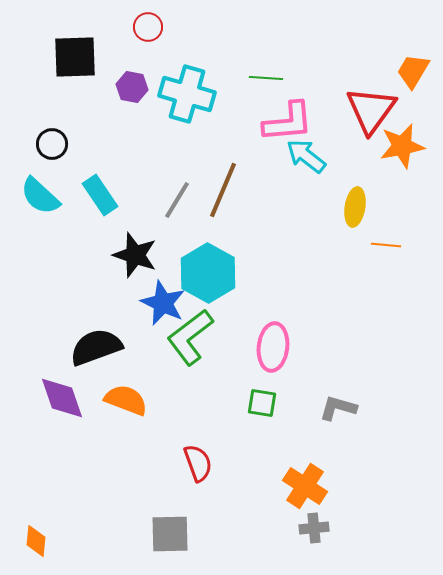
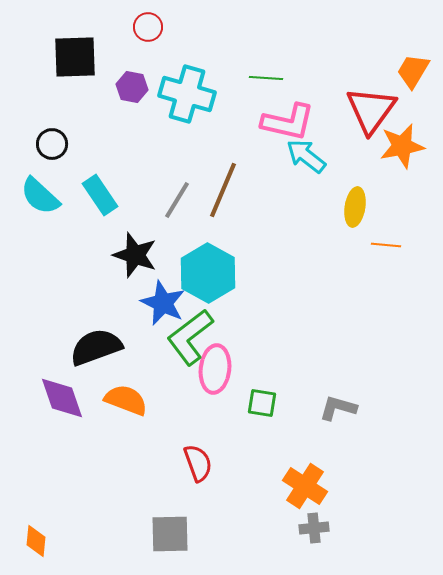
pink L-shape: rotated 18 degrees clockwise
pink ellipse: moved 58 px left, 22 px down
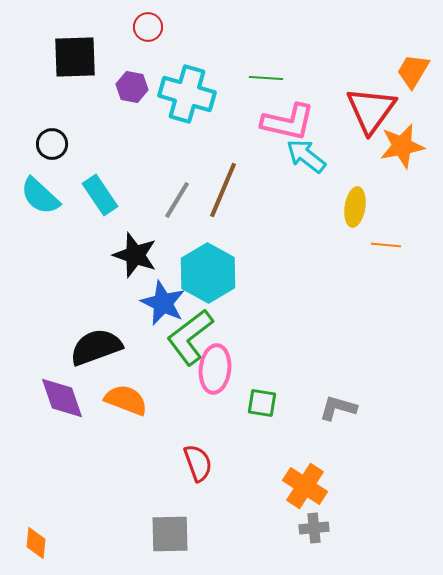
orange diamond: moved 2 px down
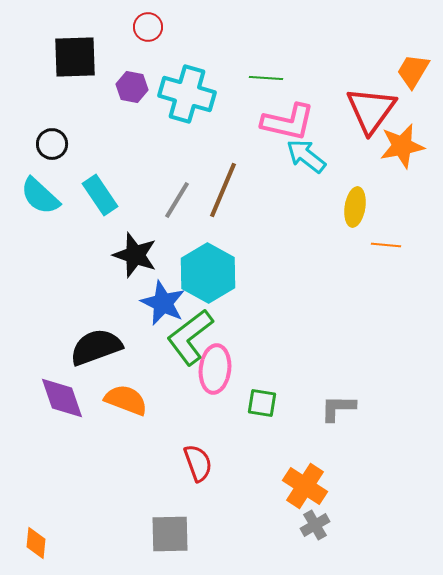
gray L-shape: rotated 15 degrees counterclockwise
gray cross: moved 1 px right, 3 px up; rotated 24 degrees counterclockwise
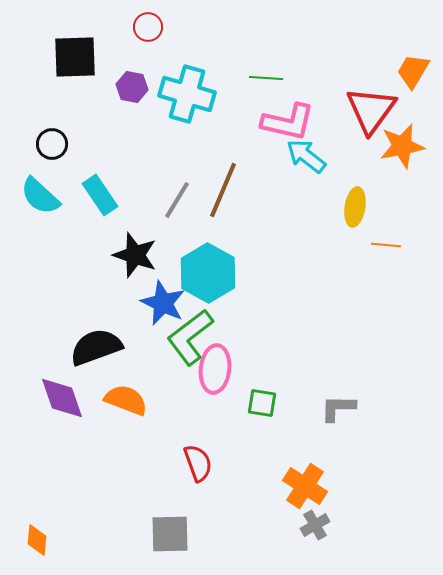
orange diamond: moved 1 px right, 3 px up
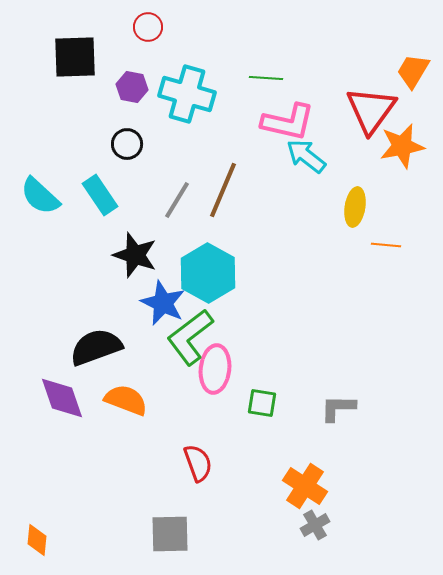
black circle: moved 75 px right
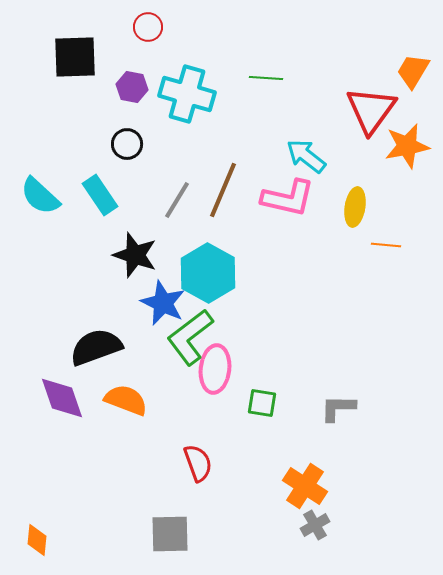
pink L-shape: moved 76 px down
orange star: moved 5 px right
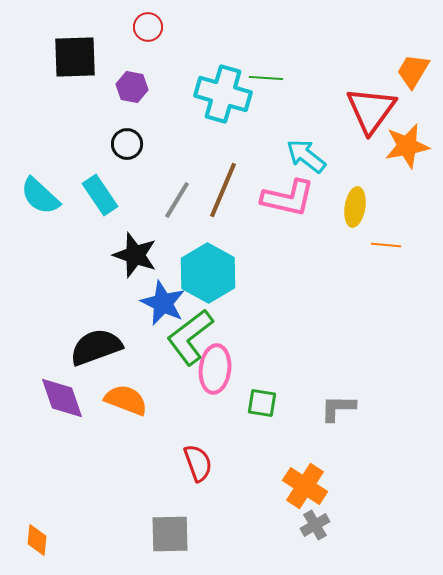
cyan cross: moved 36 px right
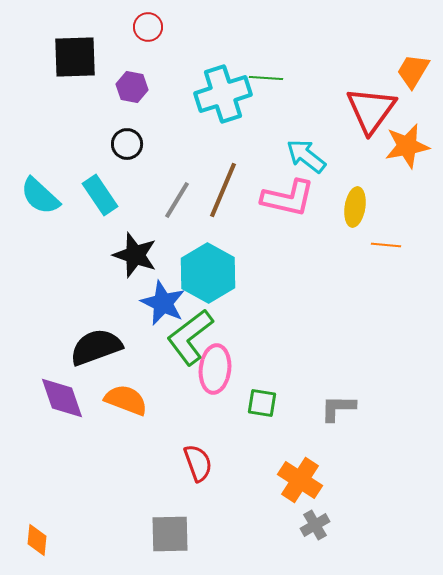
cyan cross: rotated 34 degrees counterclockwise
orange cross: moved 5 px left, 6 px up
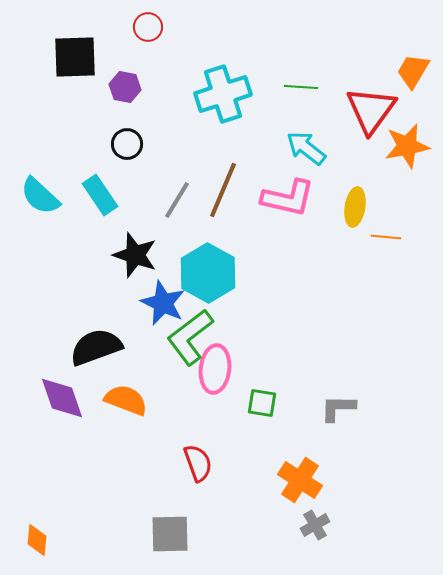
green line: moved 35 px right, 9 px down
purple hexagon: moved 7 px left
cyan arrow: moved 8 px up
orange line: moved 8 px up
